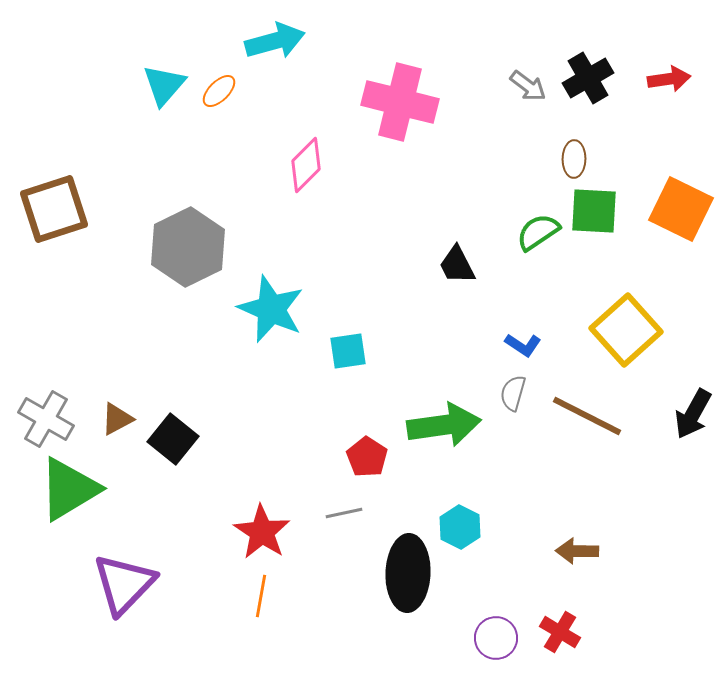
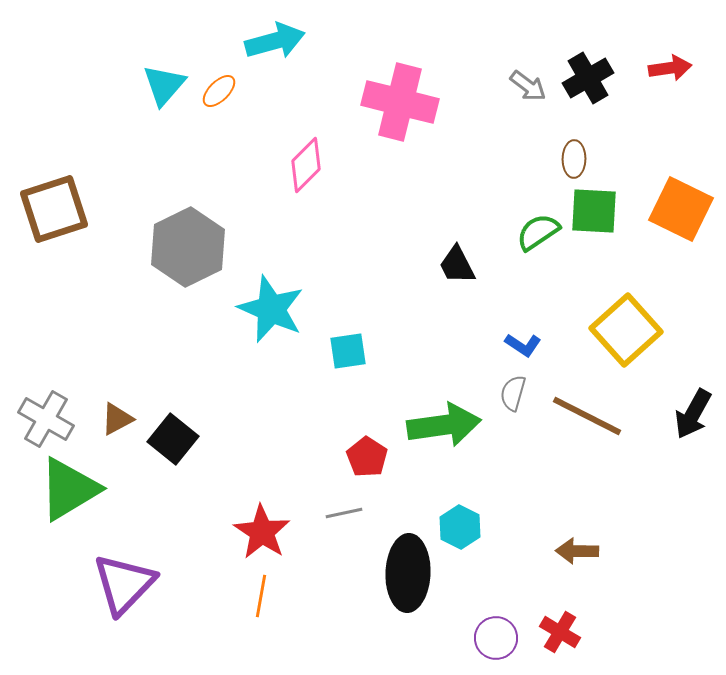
red arrow: moved 1 px right, 11 px up
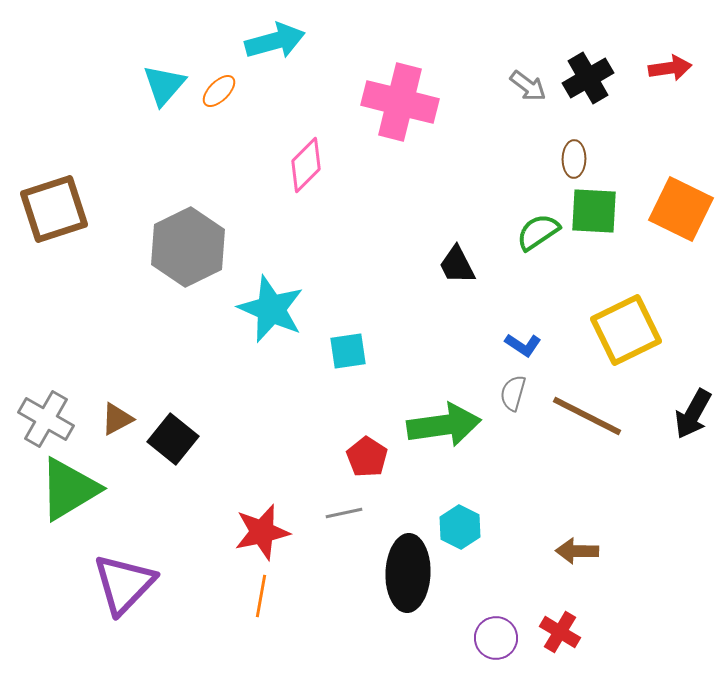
yellow square: rotated 16 degrees clockwise
red star: rotated 26 degrees clockwise
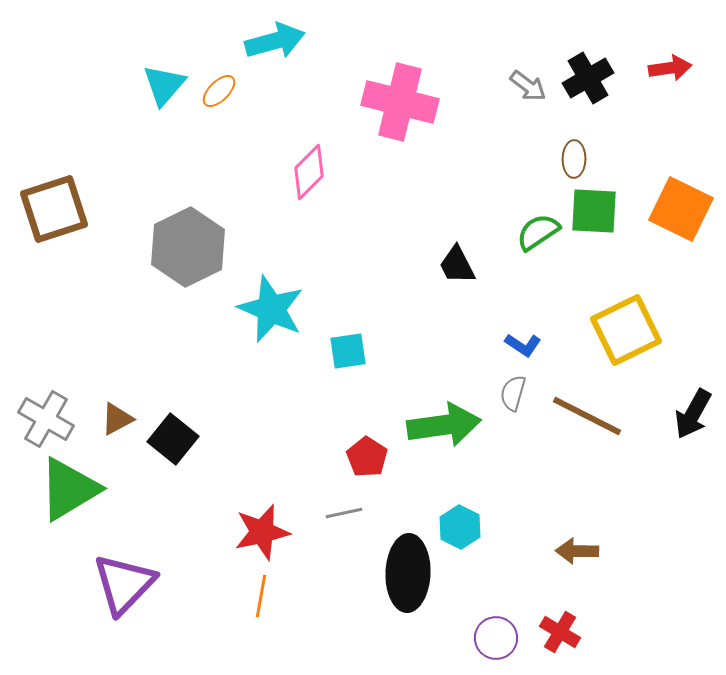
pink diamond: moved 3 px right, 7 px down
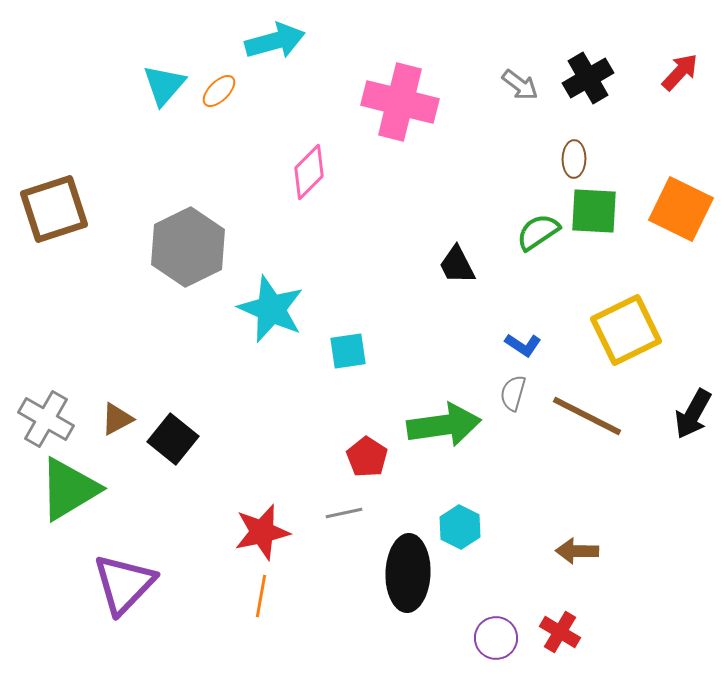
red arrow: moved 10 px right, 4 px down; rotated 39 degrees counterclockwise
gray arrow: moved 8 px left, 1 px up
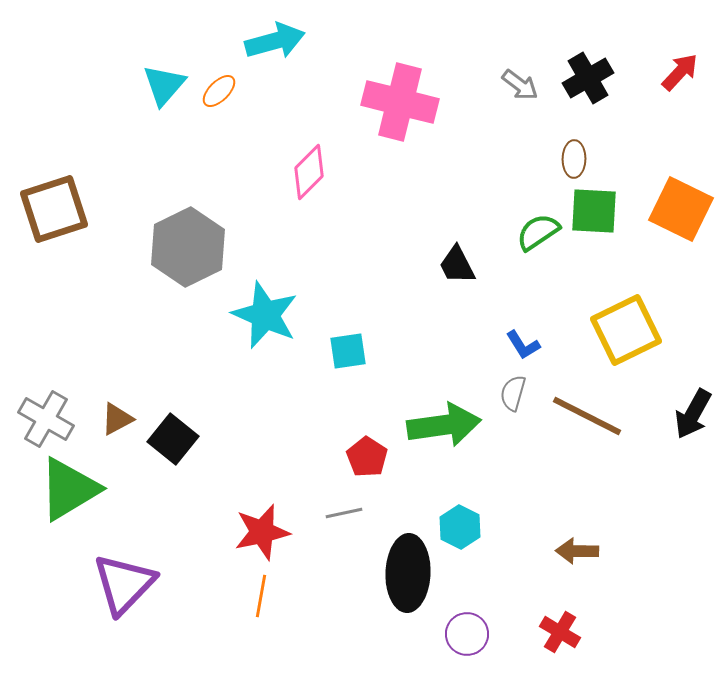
cyan star: moved 6 px left, 6 px down
blue L-shape: rotated 24 degrees clockwise
purple circle: moved 29 px left, 4 px up
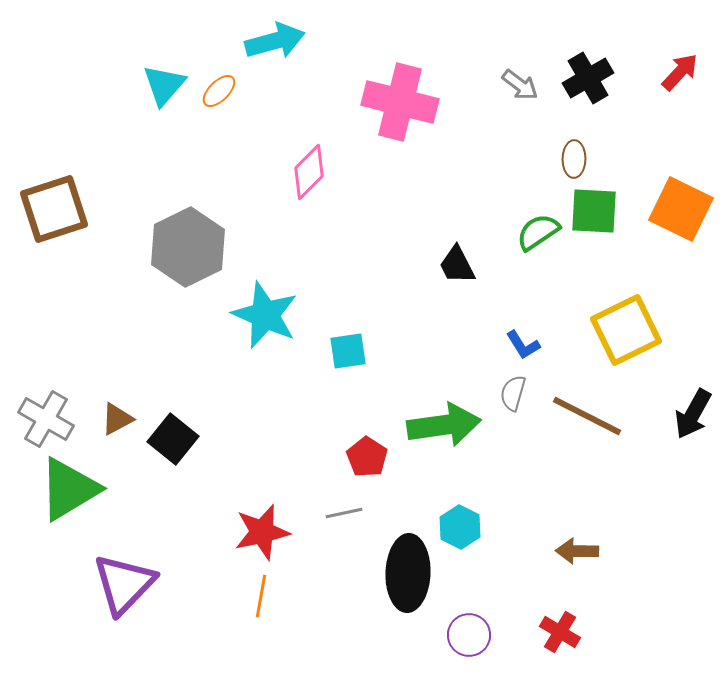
purple circle: moved 2 px right, 1 px down
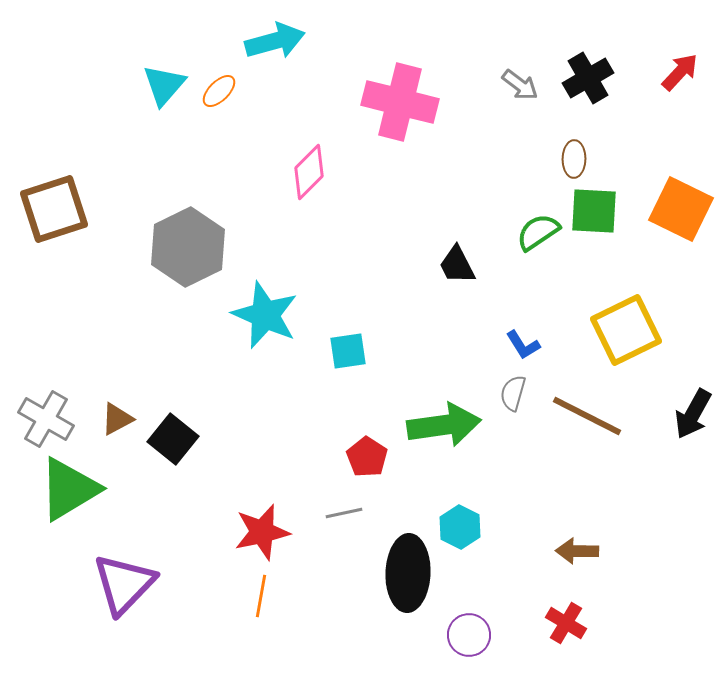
red cross: moved 6 px right, 9 px up
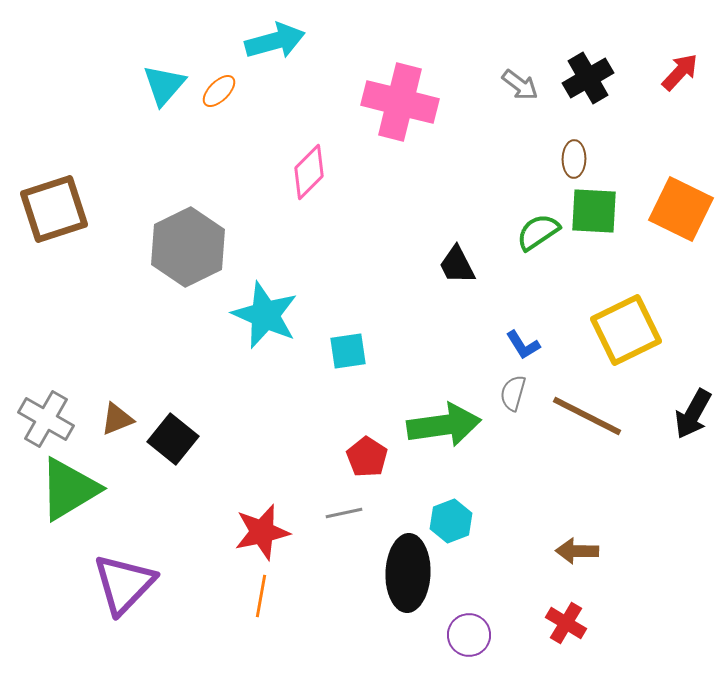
brown triangle: rotated 6 degrees clockwise
cyan hexagon: moved 9 px left, 6 px up; rotated 12 degrees clockwise
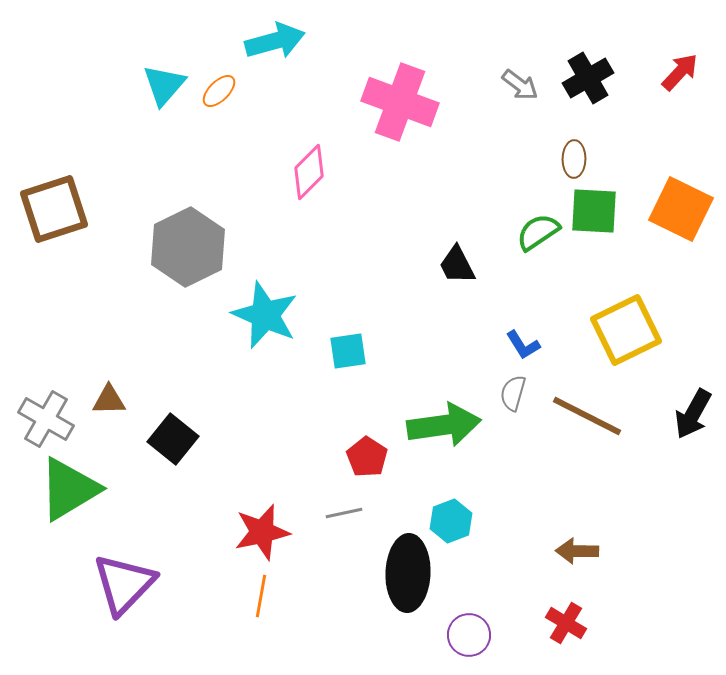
pink cross: rotated 6 degrees clockwise
brown triangle: moved 8 px left, 19 px up; rotated 21 degrees clockwise
